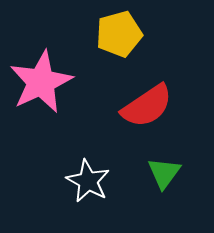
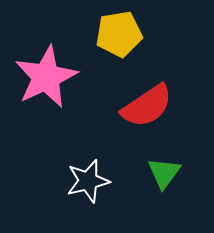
yellow pentagon: rotated 6 degrees clockwise
pink star: moved 5 px right, 5 px up
white star: rotated 30 degrees clockwise
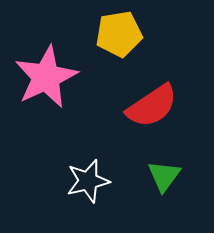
red semicircle: moved 5 px right
green triangle: moved 3 px down
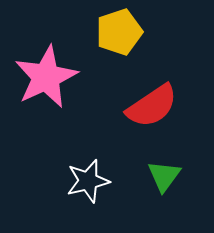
yellow pentagon: moved 2 px up; rotated 9 degrees counterclockwise
